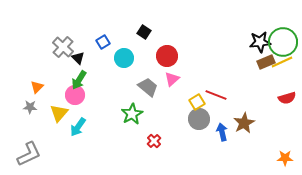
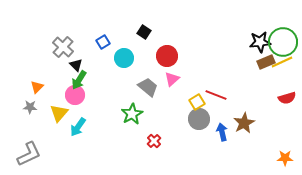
black triangle: moved 2 px left, 7 px down
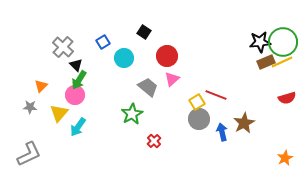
orange triangle: moved 4 px right, 1 px up
orange star: rotated 28 degrees counterclockwise
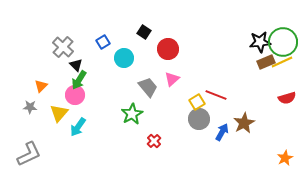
red circle: moved 1 px right, 7 px up
gray trapezoid: rotated 10 degrees clockwise
blue arrow: rotated 42 degrees clockwise
